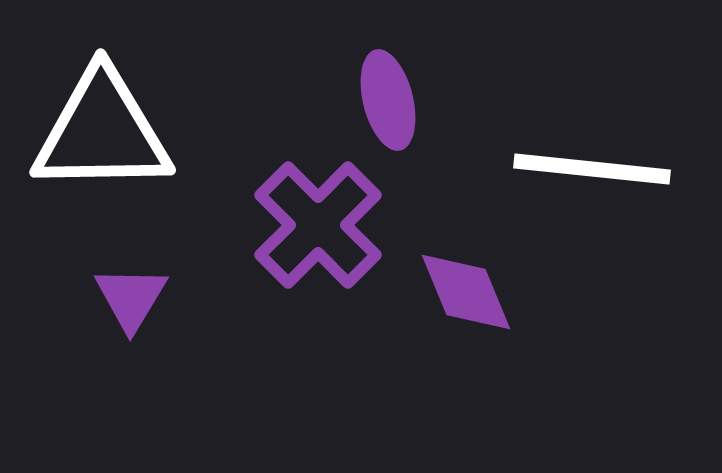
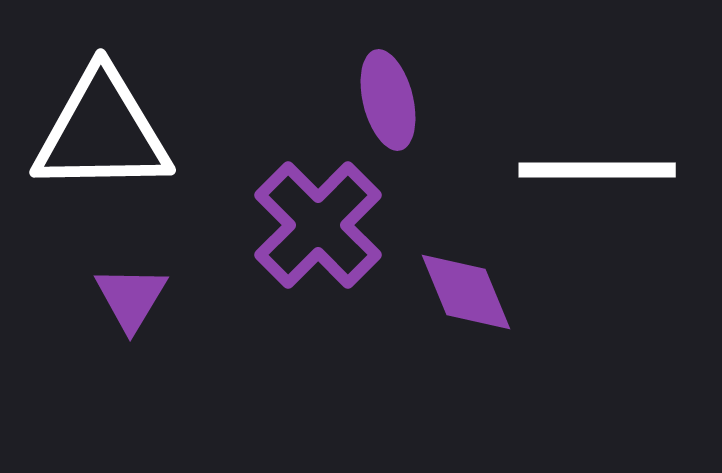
white line: moved 5 px right, 1 px down; rotated 6 degrees counterclockwise
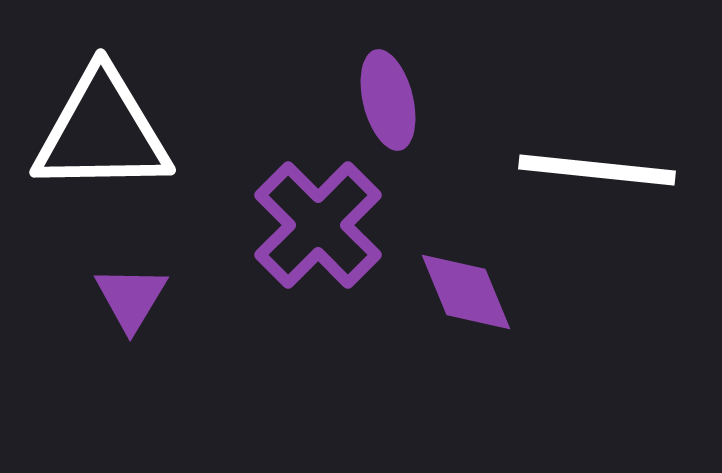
white line: rotated 6 degrees clockwise
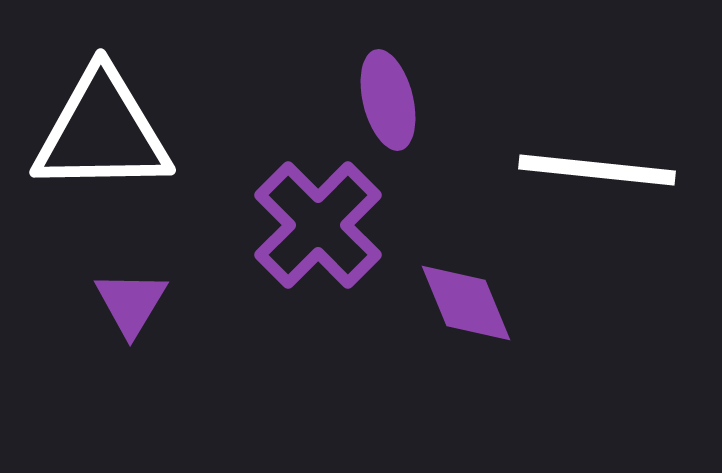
purple diamond: moved 11 px down
purple triangle: moved 5 px down
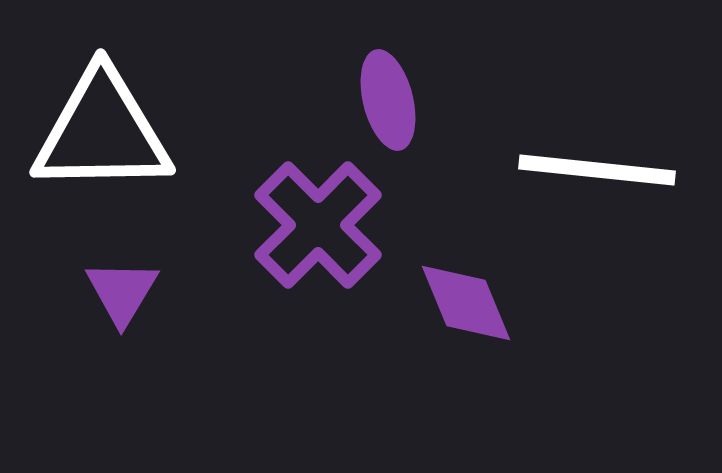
purple triangle: moved 9 px left, 11 px up
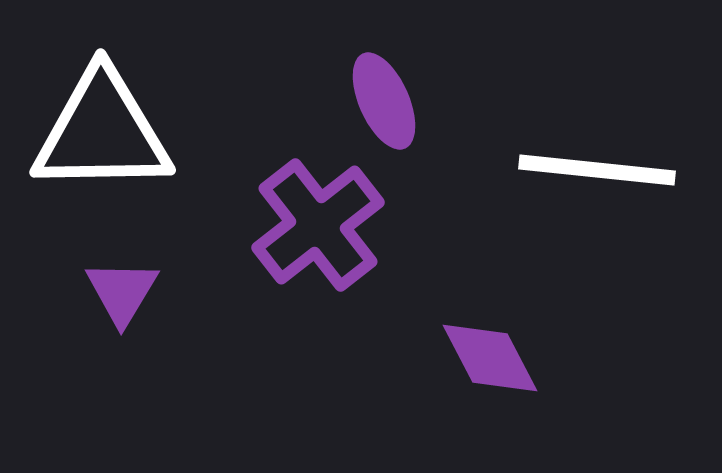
purple ellipse: moved 4 px left, 1 px down; rotated 10 degrees counterclockwise
purple cross: rotated 7 degrees clockwise
purple diamond: moved 24 px right, 55 px down; rotated 5 degrees counterclockwise
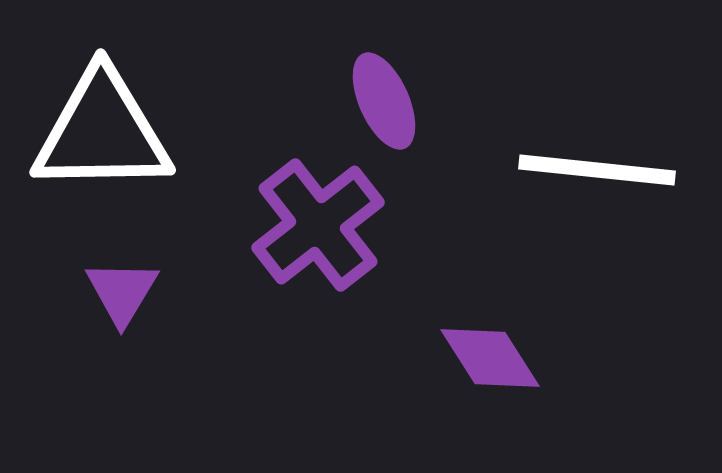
purple diamond: rotated 5 degrees counterclockwise
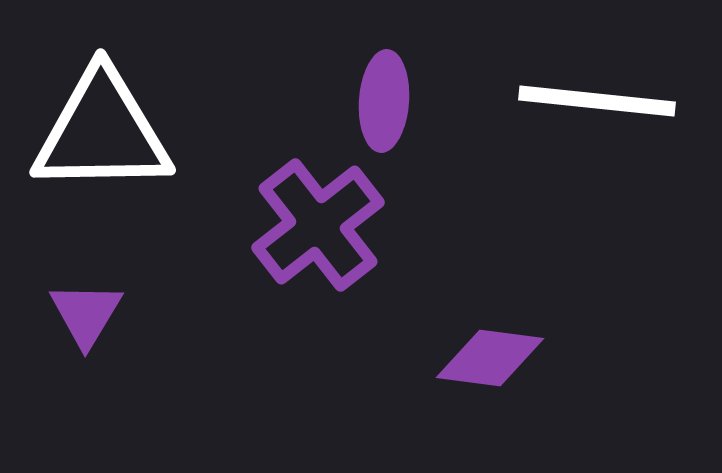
purple ellipse: rotated 28 degrees clockwise
white line: moved 69 px up
purple triangle: moved 36 px left, 22 px down
purple diamond: rotated 50 degrees counterclockwise
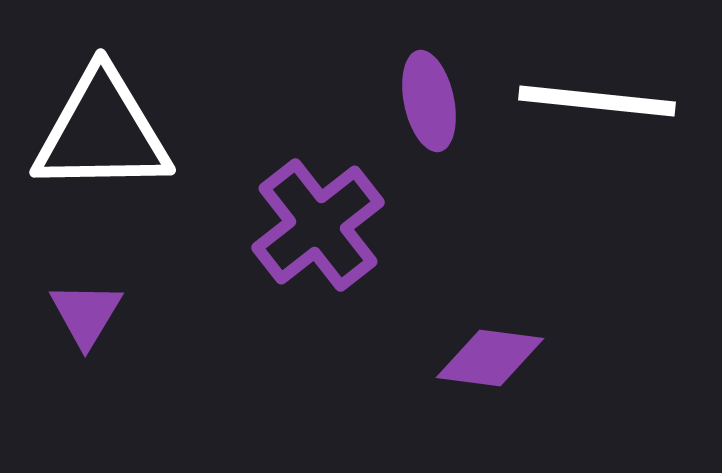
purple ellipse: moved 45 px right; rotated 16 degrees counterclockwise
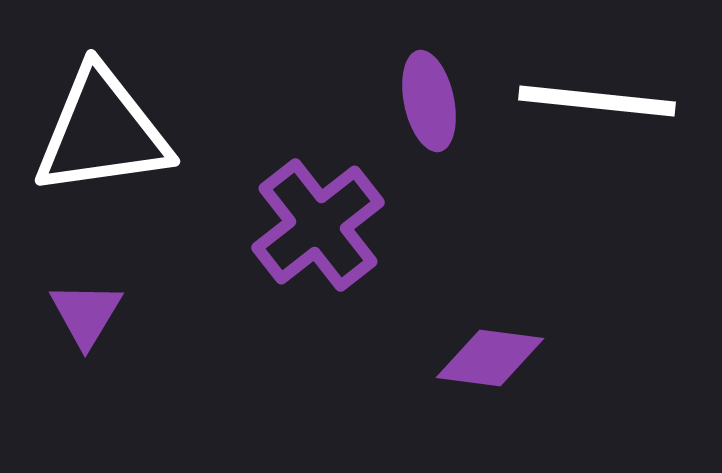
white triangle: rotated 7 degrees counterclockwise
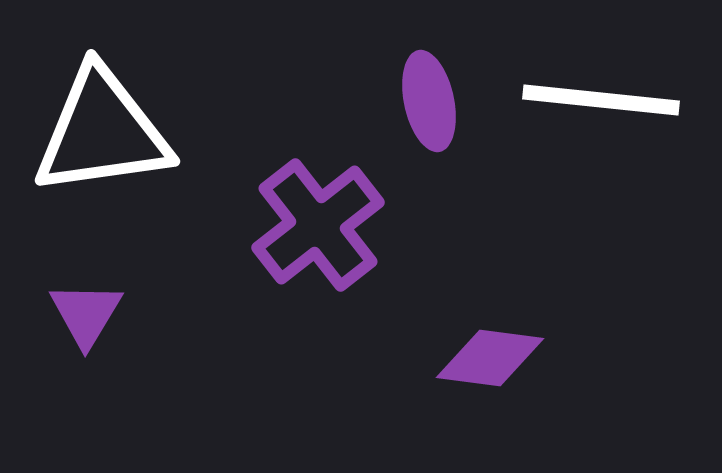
white line: moved 4 px right, 1 px up
